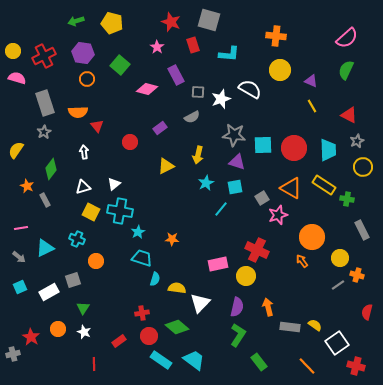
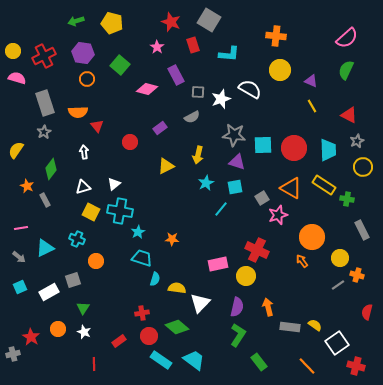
gray square at (209, 20): rotated 15 degrees clockwise
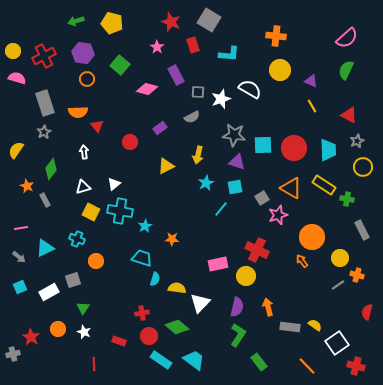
cyan star at (138, 232): moved 7 px right, 6 px up
red rectangle at (119, 341): rotated 56 degrees clockwise
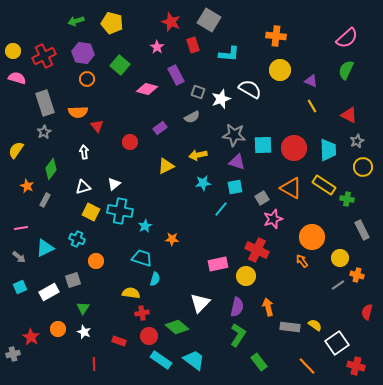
gray square at (198, 92): rotated 16 degrees clockwise
yellow arrow at (198, 155): rotated 66 degrees clockwise
cyan star at (206, 183): moved 3 px left; rotated 21 degrees clockwise
gray rectangle at (45, 200): rotated 56 degrees clockwise
pink star at (278, 215): moved 5 px left, 4 px down
yellow semicircle at (177, 288): moved 46 px left, 5 px down
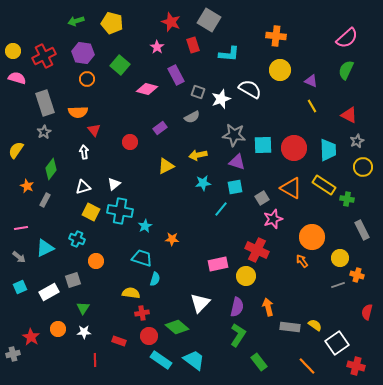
red triangle at (97, 126): moved 3 px left, 4 px down
gray line at (338, 285): rotated 16 degrees clockwise
white star at (84, 332): rotated 24 degrees counterclockwise
red line at (94, 364): moved 1 px right, 4 px up
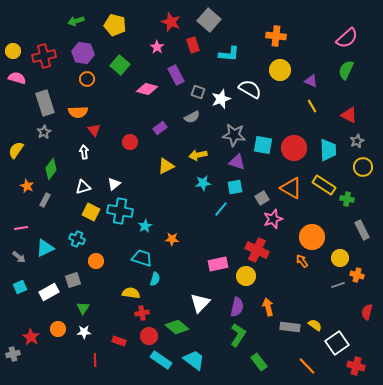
gray square at (209, 20): rotated 10 degrees clockwise
yellow pentagon at (112, 23): moved 3 px right, 2 px down
red cross at (44, 56): rotated 15 degrees clockwise
cyan square at (263, 145): rotated 12 degrees clockwise
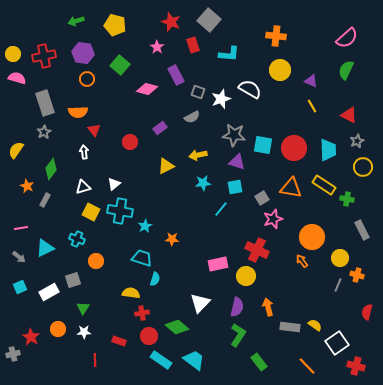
yellow circle at (13, 51): moved 3 px down
orange triangle at (291, 188): rotated 20 degrees counterclockwise
gray line at (338, 285): rotated 48 degrees counterclockwise
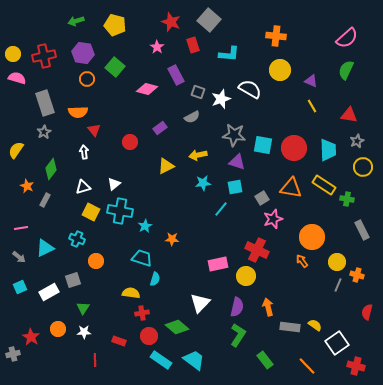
green square at (120, 65): moved 5 px left, 2 px down
red triangle at (349, 115): rotated 18 degrees counterclockwise
yellow circle at (340, 258): moved 3 px left, 4 px down
green rectangle at (259, 362): moved 6 px right, 2 px up
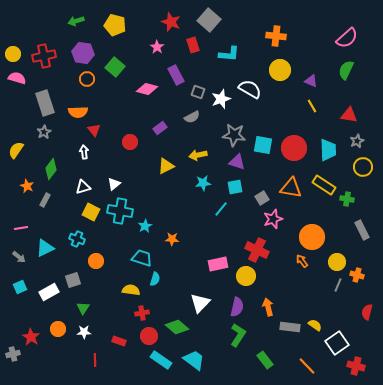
yellow semicircle at (131, 293): moved 3 px up
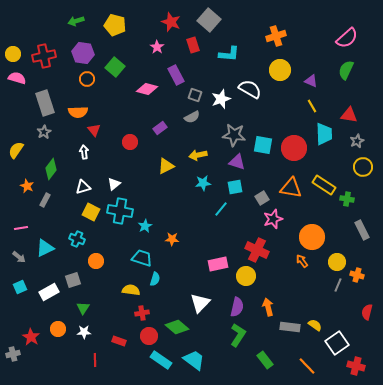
orange cross at (276, 36): rotated 24 degrees counterclockwise
gray square at (198, 92): moved 3 px left, 3 px down
cyan trapezoid at (328, 150): moved 4 px left, 16 px up
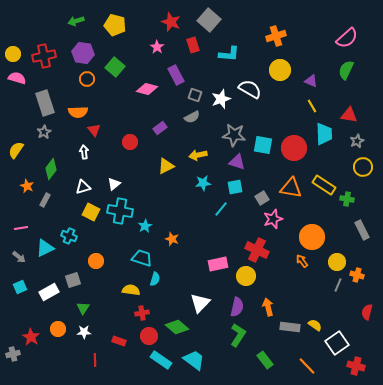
cyan cross at (77, 239): moved 8 px left, 3 px up
orange star at (172, 239): rotated 16 degrees clockwise
